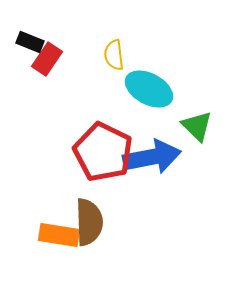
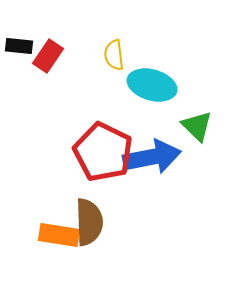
black rectangle: moved 11 px left, 4 px down; rotated 16 degrees counterclockwise
red rectangle: moved 1 px right, 3 px up
cyan ellipse: moved 3 px right, 4 px up; rotated 12 degrees counterclockwise
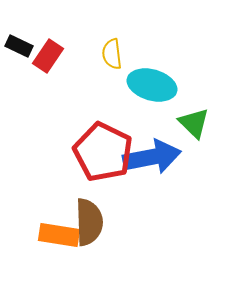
black rectangle: rotated 20 degrees clockwise
yellow semicircle: moved 2 px left, 1 px up
green triangle: moved 3 px left, 3 px up
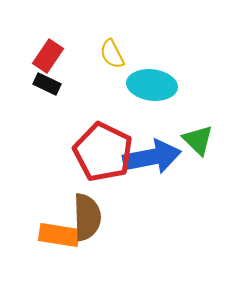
black rectangle: moved 28 px right, 38 px down
yellow semicircle: rotated 20 degrees counterclockwise
cyan ellipse: rotated 9 degrees counterclockwise
green triangle: moved 4 px right, 17 px down
brown semicircle: moved 2 px left, 5 px up
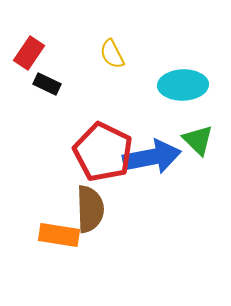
red rectangle: moved 19 px left, 3 px up
cyan ellipse: moved 31 px right; rotated 9 degrees counterclockwise
brown semicircle: moved 3 px right, 8 px up
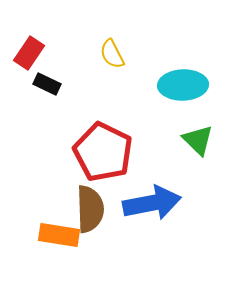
blue arrow: moved 46 px down
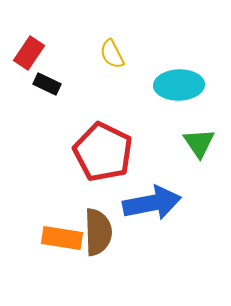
cyan ellipse: moved 4 px left
green triangle: moved 1 px right, 3 px down; rotated 12 degrees clockwise
brown semicircle: moved 8 px right, 23 px down
orange rectangle: moved 3 px right, 3 px down
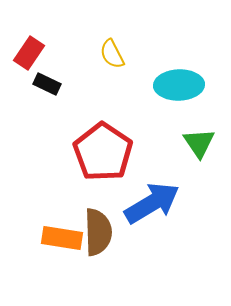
red pentagon: rotated 8 degrees clockwise
blue arrow: rotated 20 degrees counterclockwise
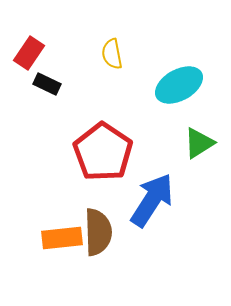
yellow semicircle: rotated 16 degrees clockwise
cyan ellipse: rotated 27 degrees counterclockwise
green triangle: rotated 32 degrees clockwise
blue arrow: moved 3 px up; rotated 26 degrees counterclockwise
orange rectangle: rotated 15 degrees counterclockwise
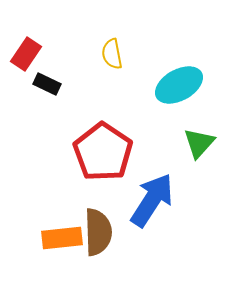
red rectangle: moved 3 px left, 1 px down
green triangle: rotated 16 degrees counterclockwise
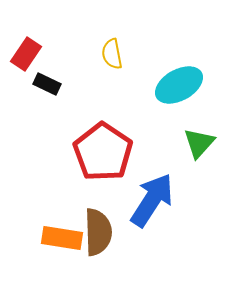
orange rectangle: rotated 15 degrees clockwise
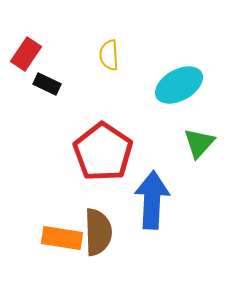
yellow semicircle: moved 3 px left, 1 px down; rotated 8 degrees clockwise
blue arrow: rotated 30 degrees counterclockwise
